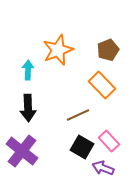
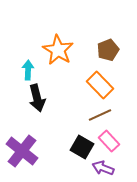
orange star: rotated 20 degrees counterclockwise
orange rectangle: moved 2 px left
black arrow: moved 9 px right, 10 px up; rotated 12 degrees counterclockwise
brown line: moved 22 px right
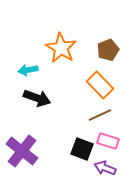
orange star: moved 3 px right, 2 px up
cyan arrow: rotated 102 degrees counterclockwise
black arrow: rotated 56 degrees counterclockwise
pink rectangle: moved 1 px left; rotated 30 degrees counterclockwise
black square: moved 2 px down; rotated 10 degrees counterclockwise
purple arrow: moved 2 px right
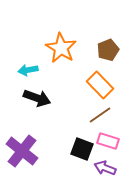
brown line: rotated 10 degrees counterclockwise
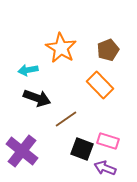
brown line: moved 34 px left, 4 px down
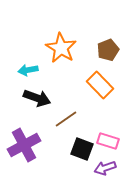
purple cross: moved 2 px right, 6 px up; rotated 24 degrees clockwise
purple arrow: rotated 40 degrees counterclockwise
